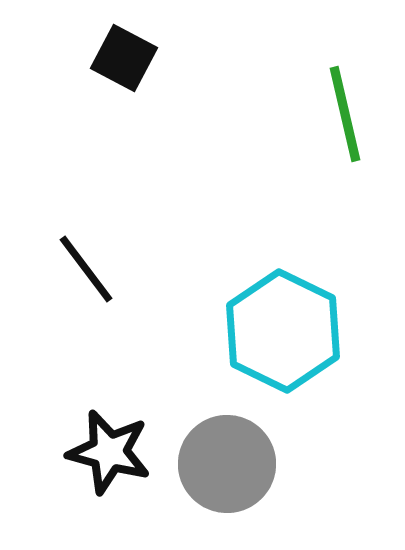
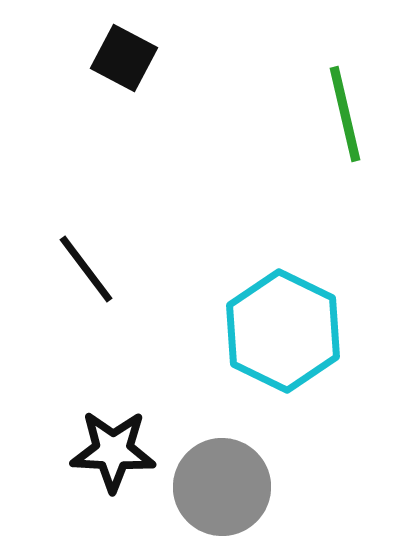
black star: moved 4 px right, 1 px up; rotated 12 degrees counterclockwise
gray circle: moved 5 px left, 23 px down
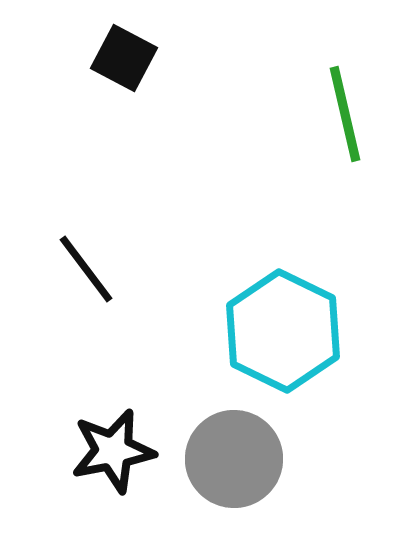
black star: rotated 14 degrees counterclockwise
gray circle: moved 12 px right, 28 px up
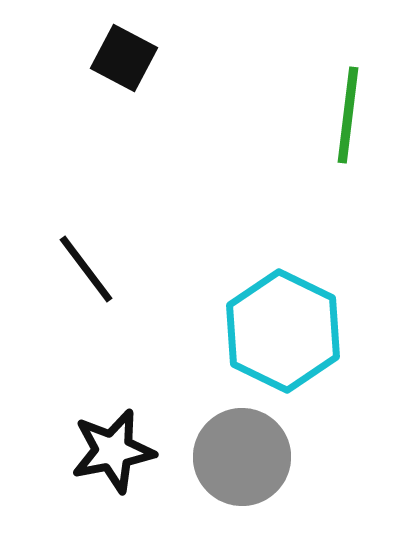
green line: moved 3 px right, 1 px down; rotated 20 degrees clockwise
gray circle: moved 8 px right, 2 px up
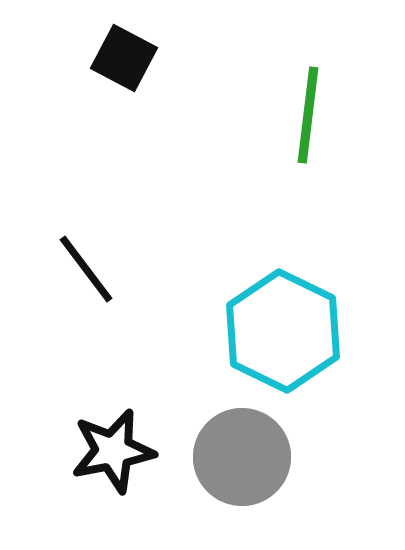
green line: moved 40 px left
